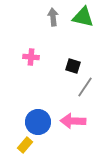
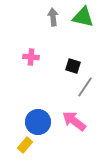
pink arrow: moved 1 px right; rotated 35 degrees clockwise
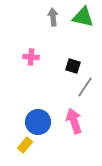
pink arrow: rotated 35 degrees clockwise
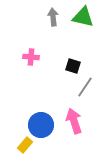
blue circle: moved 3 px right, 3 px down
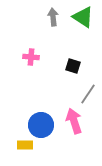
green triangle: rotated 20 degrees clockwise
gray line: moved 3 px right, 7 px down
yellow rectangle: rotated 49 degrees clockwise
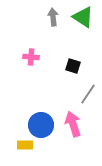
pink arrow: moved 1 px left, 3 px down
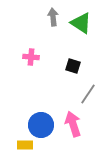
green triangle: moved 2 px left, 6 px down
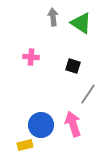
yellow rectangle: rotated 14 degrees counterclockwise
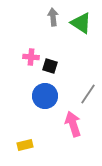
black square: moved 23 px left
blue circle: moved 4 px right, 29 px up
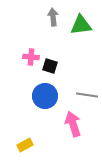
green triangle: moved 2 px down; rotated 40 degrees counterclockwise
gray line: moved 1 px left, 1 px down; rotated 65 degrees clockwise
yellow rectangle: rotated 14 degrees counterclockwise
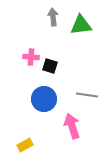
blue circle: moved 1 px left, 3 px down
pink arrow: moved 1 px left, 2 px down
